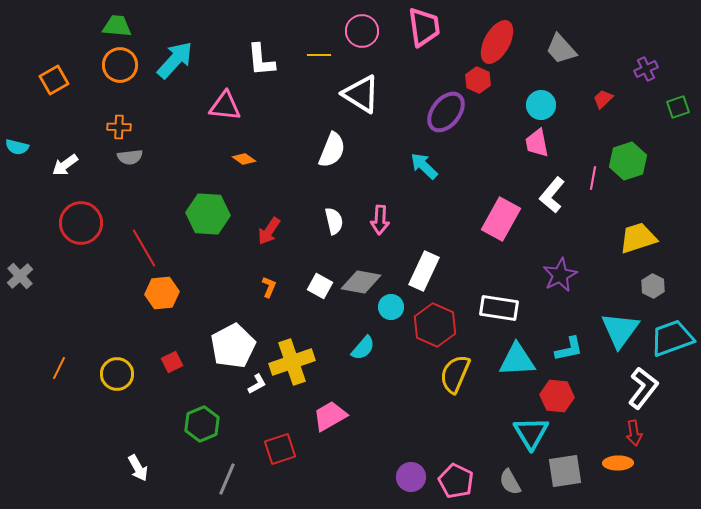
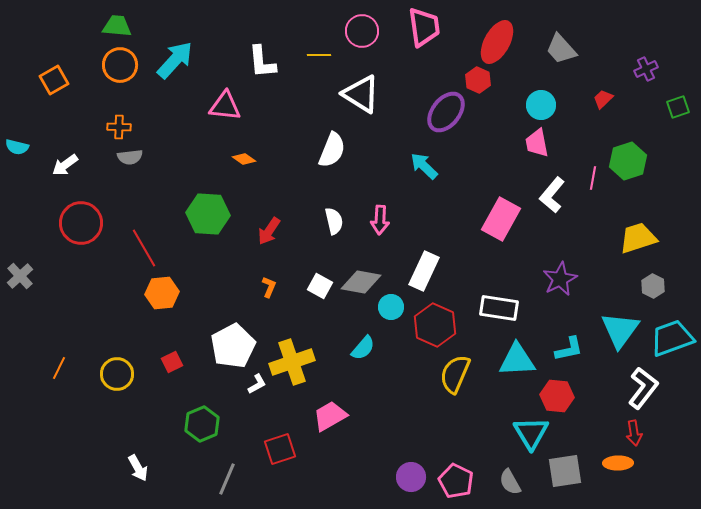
white L-shape at (261, 60): moved 1 px right, 2 px down
purple star at (560, 275): moved 4 px down
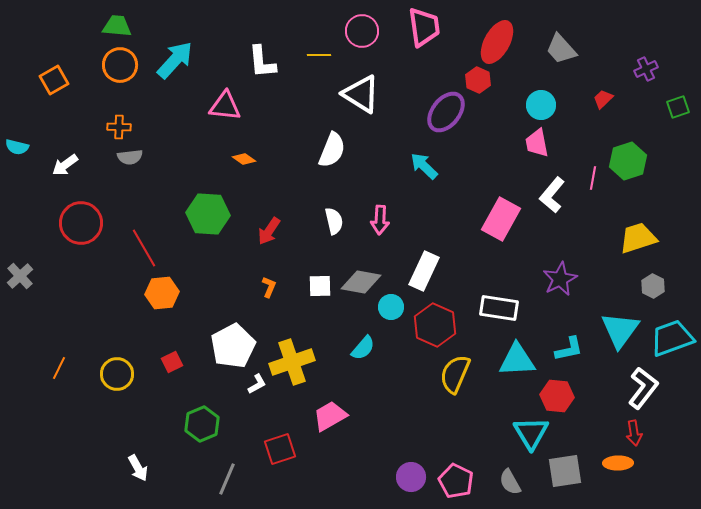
white square at (320, 286): rotated 30 degrees counterclockwise
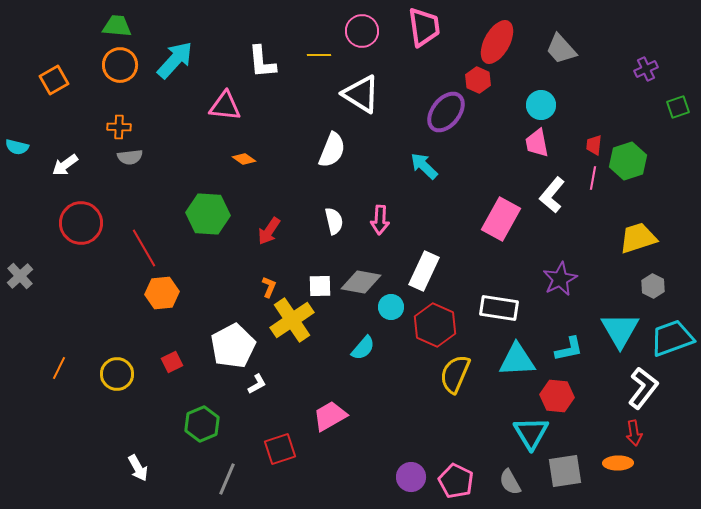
red trapezoid at (603, 99): moved 9 px left, 46 px down; rotated 40 degrees counterclockwise
cyan triangle at (620, 330): rotated 6 degrees counterclockwise
yellow cross at (292, 362): moved 42 px up; rotated 15 degrees counterclockwise
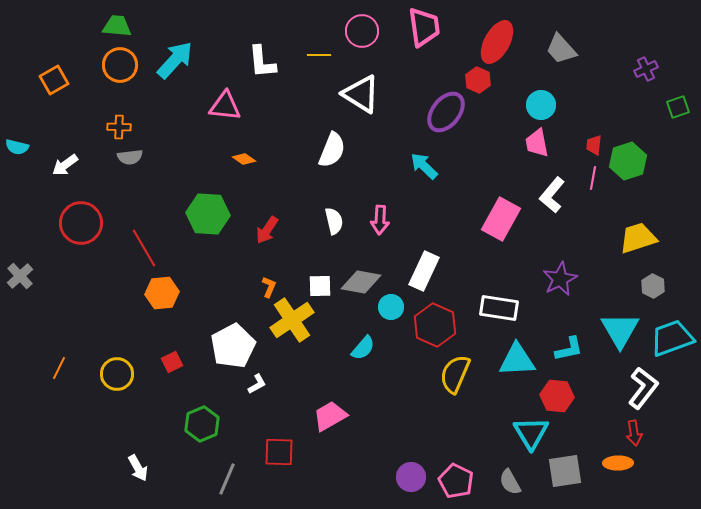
red arrow at (269, 231): moved 2 px left, 1 px up
red square at (280, 449): moved 1 px left, 3 px down; rotated 20 degrees clockwise
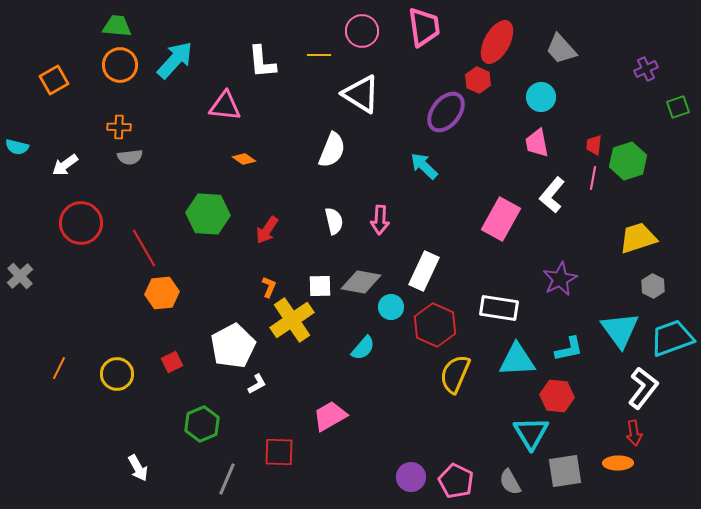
cyan circle at (541, 105): moved 8 px up
cyan triangle at (620, 330): rotated 6 degrees counterclockwise
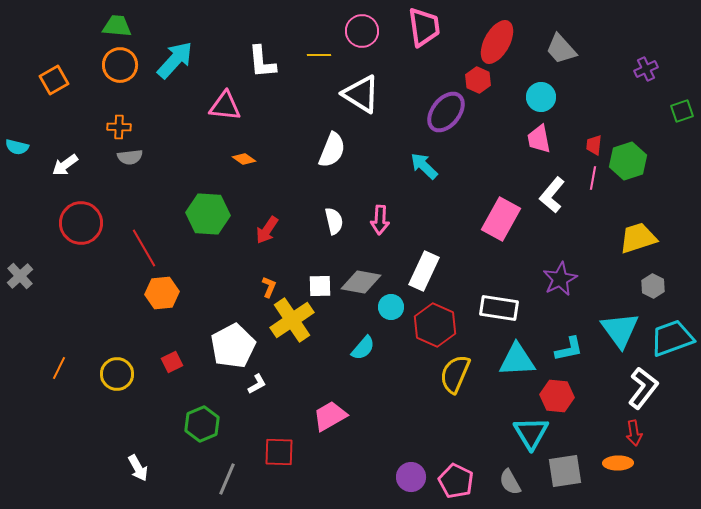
green square at (678, 107): moved 4 px right, 4 px down
pink trapezoid at (537, 143): moved 2 px right, 4 px up
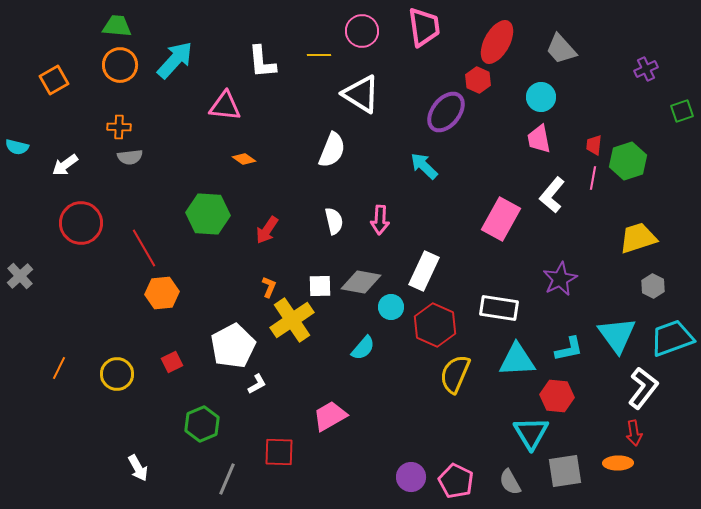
cyan triangle at (620, 330): moved 3 px left, 5 px down
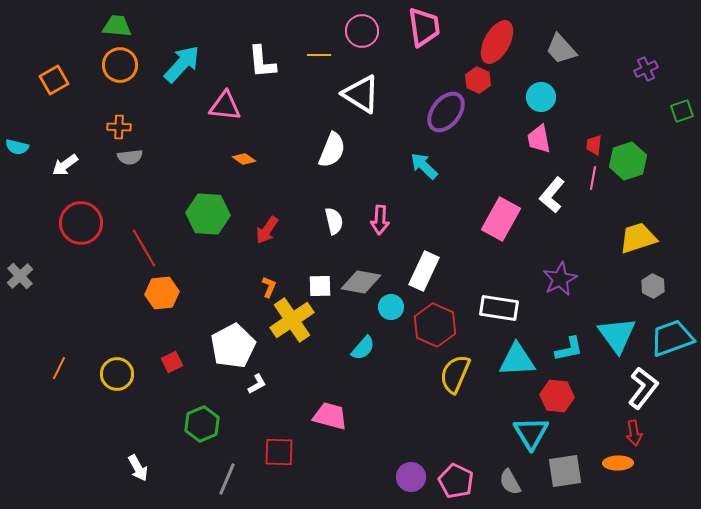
cyan arrow at (175, 60): moved 7 px right, 4 px down
pink trapezoid at (330, 416): rotated 45 degrees clockwise
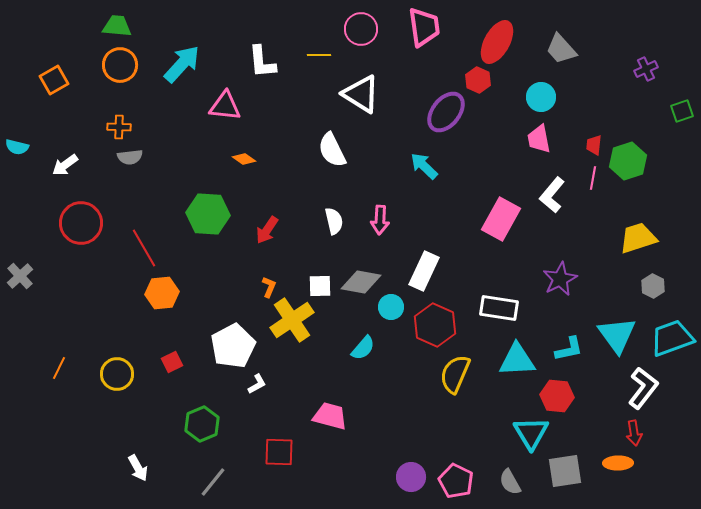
pink circle at (362, 31): moved 1 px left, 2 px up
white semicircle at (332, 150): rotated 132 degrees clockwise
gray line at (227, 479): moved 14 px left, 3 px down; rotated 16 degrees clockwise
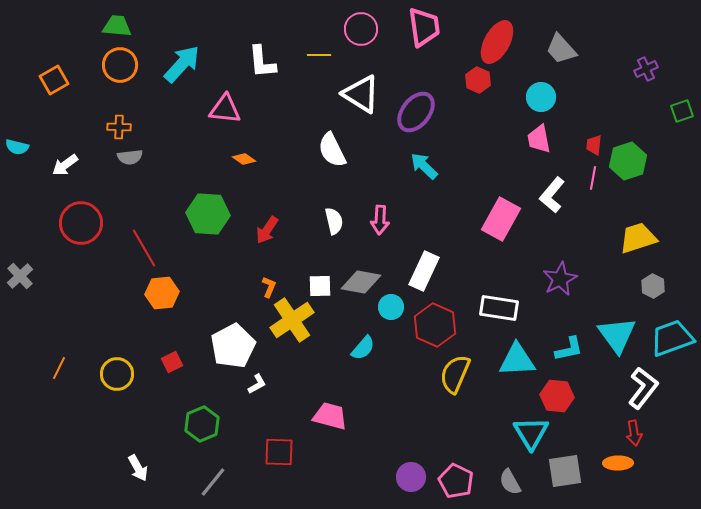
pink triangle at (225, 106): moved 3 px down
purple ellipse at (446, 112): moved 30 px left
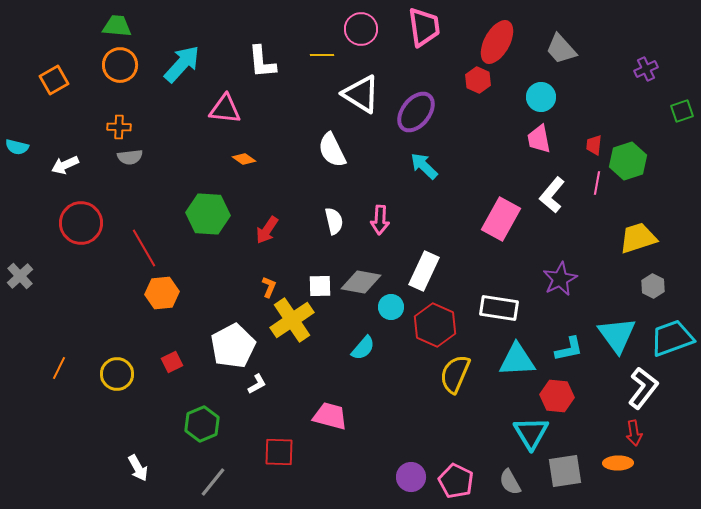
yellow line at (319, 55): moved 3 px right
white arrow at (65, 165): rotated 12 degrees clockwise
pink line at (593, 178): moved 4 px right, 5 px down
